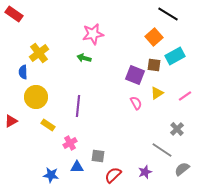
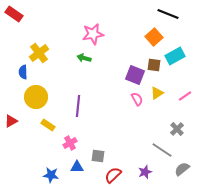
black line: rotated 10 degrees counterclockwise
pink semicircle: moved 1 px right, 4 px up
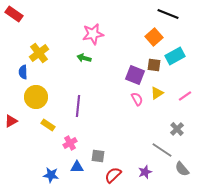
gray semicircle: rotated 91 degrees counterclockwise
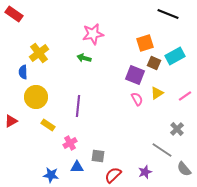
orange square: moved 9 px left, 6 px down; rotated 24 degrees clockwise
brown square: moved 2 px up; rotated 16 degrees clockwise
gray semicircle: moved 2 px right
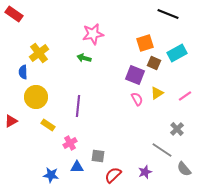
cyan rectangle: moved 2 px right, 3 px up
